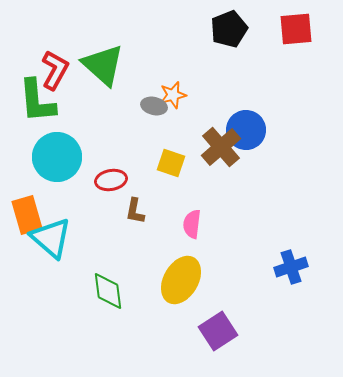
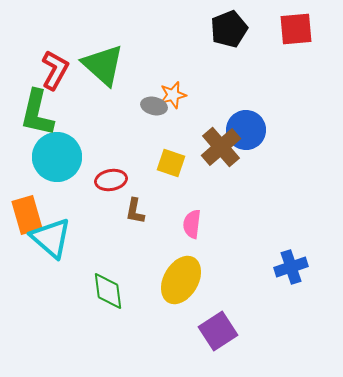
green L-shape: moved 12 px down; rotated 18 degrees clockwise
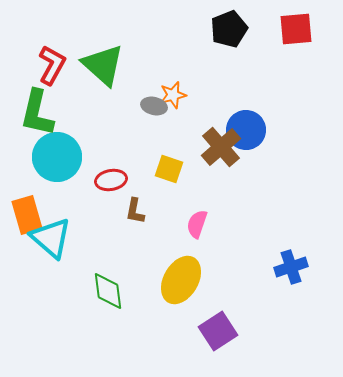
red L-shape: moved 3 px left, 5 px up
yellow square: moved 2 px left, 6 px down
pink semicircle: moved 5 px right; rotated 12 degrees clockwise
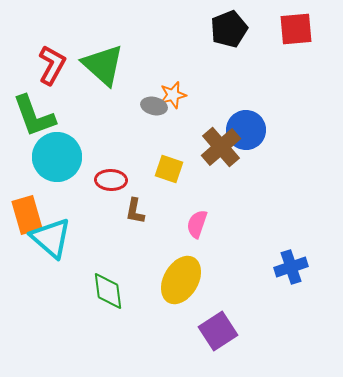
green L-shape: moved 3 px left, 3 px down; rotated 33 degrees counterclockwise
red ellipse: rotated 12 degrees clockwise
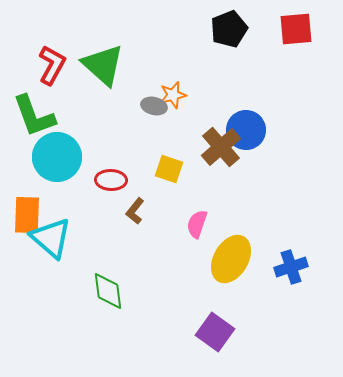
brown L-shape: rotated 28 degrees clockwise
orange rectangle: rotated 18 degrees clockwise
yellow ellipse: moved 50 px right, 21 px up
purple square: moved 3 px left, 1 px down; rotated 21 degrees counterclockwise
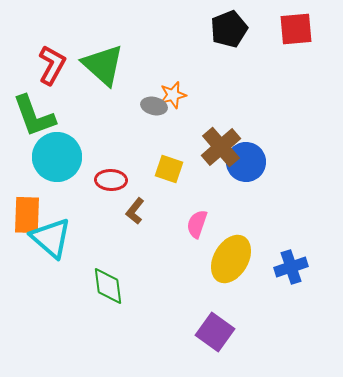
blue circle: moved 32 px down
green diamond: moved 5 px up
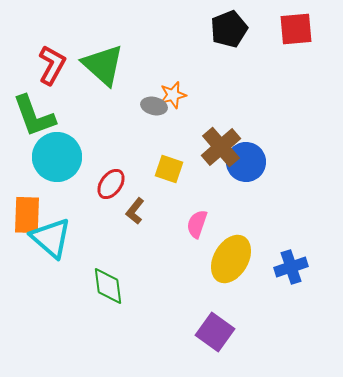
red ellipse: moved 4 px down; rotated 56 degrees counterclockwise
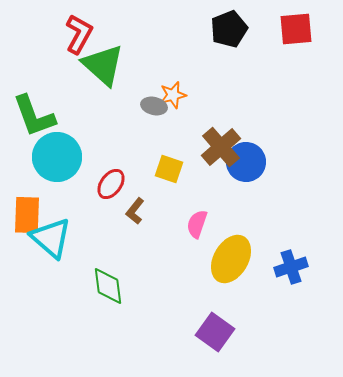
red L-shape: moved 27 px right, 31 px up
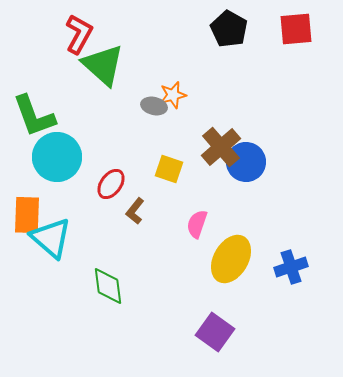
black pentagon: rotated 21 degrees counterclockwise
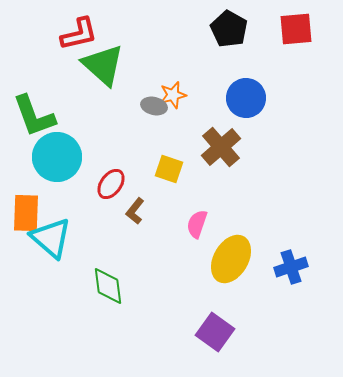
red L-shape: rotated 48 degrees clockwise
blue circle: moved 64 px up
orange rectangle: moved 1 px left, 2 px up
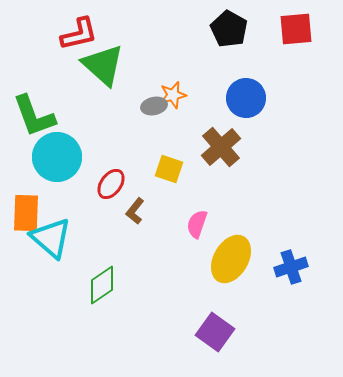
gray ellipse: rotated 25 degrees counterclockwise
green diamond: moved 6 px left, 1 px up; rotated 63 degrees clockwise
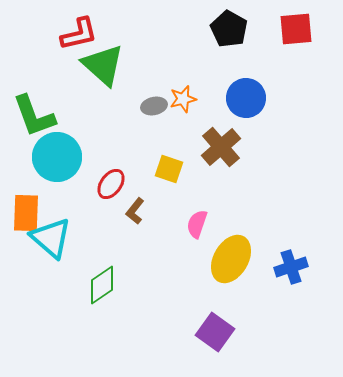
orange star: moved 10 px right, 4 px down
